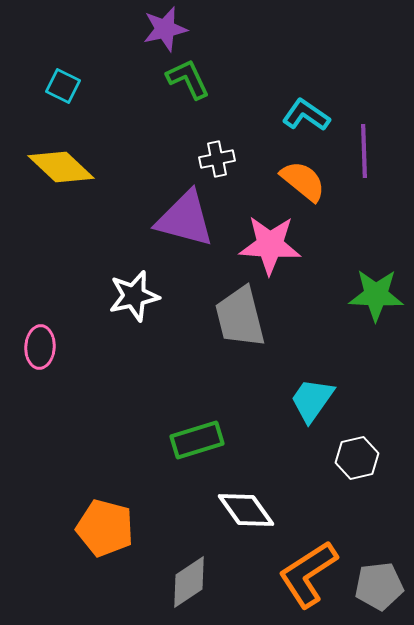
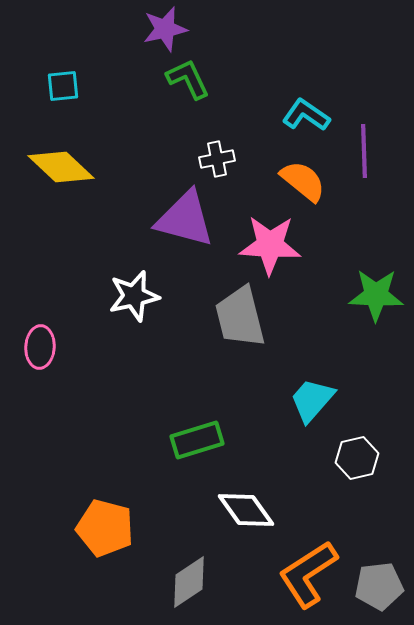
cyan square: rotated 32 degrees counterclockwise
cyan trapezoid: rotated 6 degrees clockwise
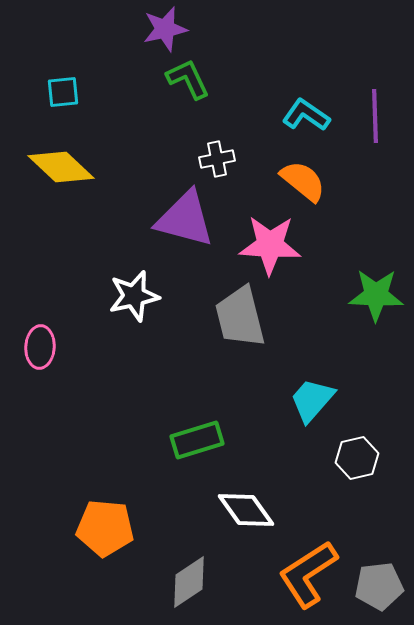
cyan square: moved 6 px down
purple line: moved 11 px right, 35 px up
orange pentagon: rotated 10 degrees counterclockwise
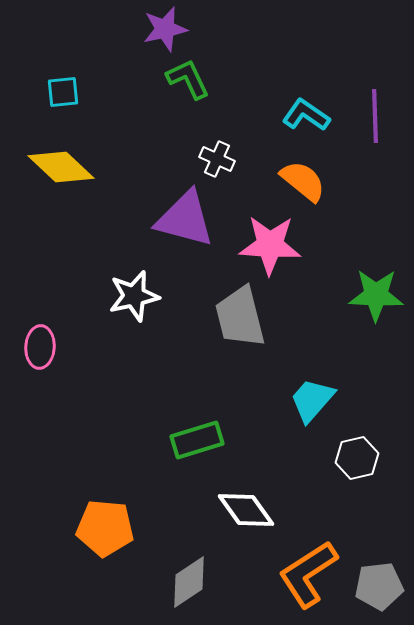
white cross: rotated 36 degrees clockwise
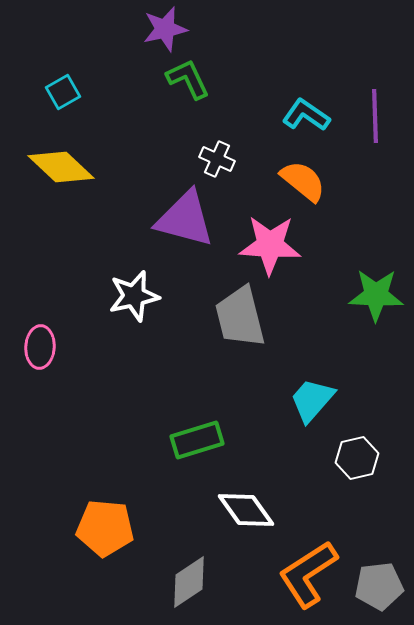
cyan square: rotated 24 degrees counterclockwise
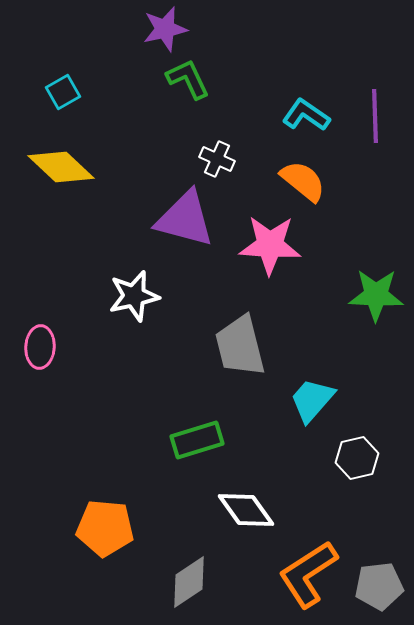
gray trapezoid: moved 29 px down
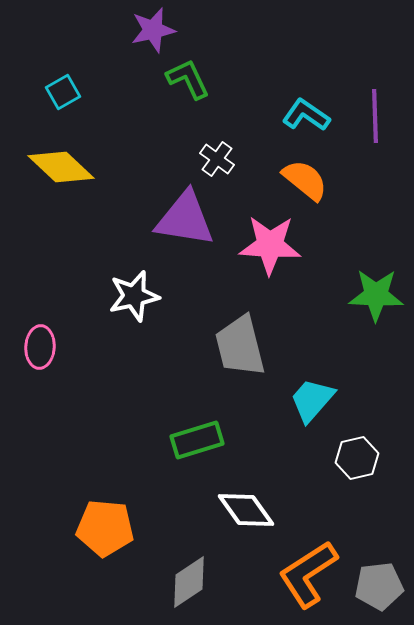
purple star: moved 12 px left, 1 px down
white cross: rotated 12 degrees clockwise
orange semicircle: moved 2 px right, 1 px up
purple triangle: rotated 6 degrees counterclockwise
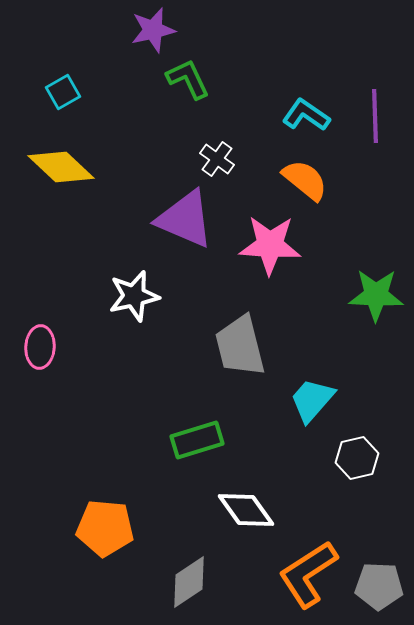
purple triangle: rotated 14 degrees clockwise
gray pentagon: rotated 9 degrees clockwise
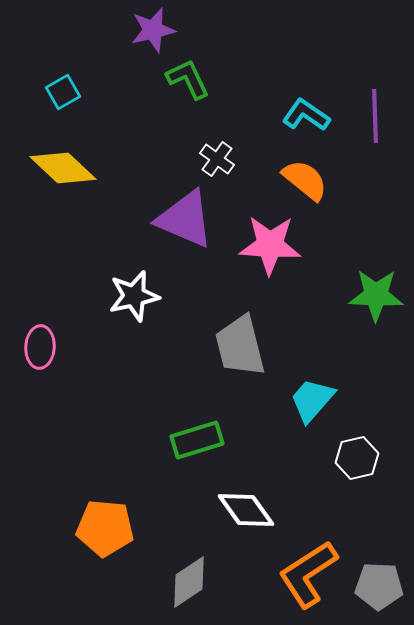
yellow diamond: moved 2 px right, 1 px down
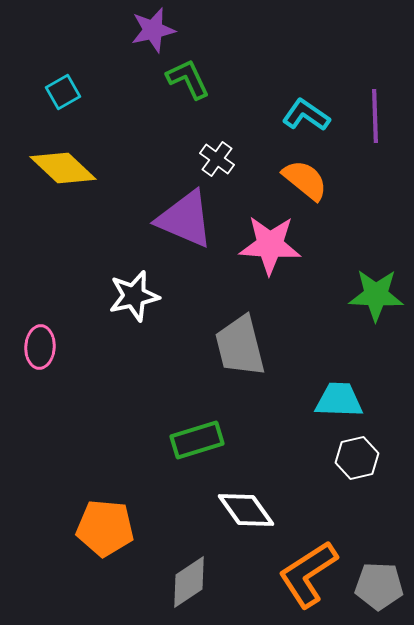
cyan trapezoid: moved 27 px right; rotated 51 degrees clockwise
